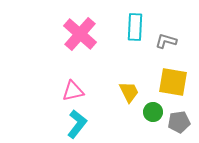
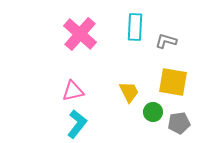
gray pentagon: moved 1 px down
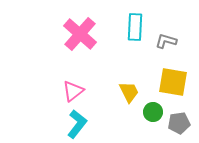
pink triangle: rotated 25 degrees counterclockwise
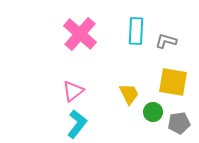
cyan rectangle: moved 1 px right, 4 px down
yellow trapezoid: moved 2 px down
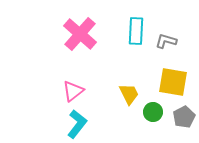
gray pentagon: moved 5 px right, 6 px up; rotated 20 degrees counterclockwise
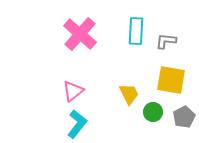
gray L-shape: rotated 10 degrees counterclockwise
yellow square: moved 2 px left, 2 px up
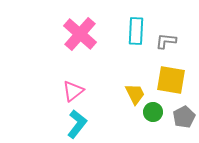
yellow trapezoid: moved 6 px right
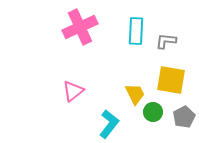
pink cross: moved 7 px up; rotated 24 degrees clockwise
cyan L-shape: moved 32 px right
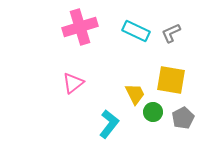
pink cross: rotated 8 degrees clockwise
cyan rectangle: rotated 68 degrees counterclockwise
gray L-shape: moved 5 px right, 8 px up; rotated 30 degrees counterclockwise
pink triangle: moved 8 px up
gray pentagon: moved 1 px left, 1 px down
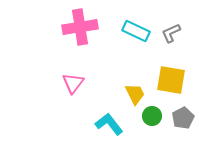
pink cross: rotated 8 degrees clockwise
pink triangle: rotated 15 degrees counterclockwise
green circle: moved 1 px left, 4 px down
cyan L-shape: rotated 76 degrees counterclockwise
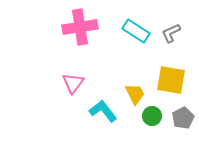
cyan rectangle: rotated 8 degrees clockwise
cyan L-shape: moved 6 px left, 13 px up
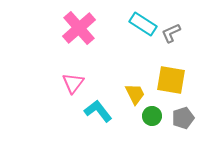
pink cross: moved 1 px left, 1 px down; rotated 32 degrees counterclockwise
cyan rectangle: moved 7 px right, 7 px up
cyan L-shape: moved 5 px left
gray pentagon: rotated 10 degrees clockwise
